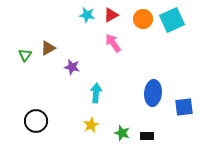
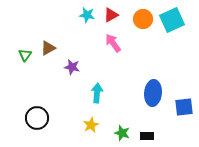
cyan arrow: moved 1 px right
black circle: moved 1 px right, 3 px up
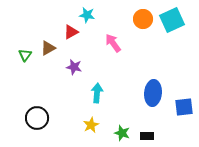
red triangle: moved 40 px left, 17 px down
purple star: moved 2 px right
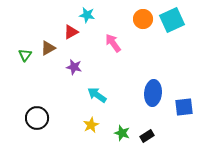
cyan arrow: moved 2 px down; rotated 60 degrees counterclockwise
black rectangle: rotated 32 degrees counterclockwise
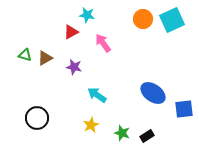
pink arrow: moved 10 px left
brown triangle: moved 3 px left, 10 px down
green triangle: rotated 48 degrees counterclockwise
blue ellipse: rotated 60 degrees counterclockwise
blue square: moved 2 px down
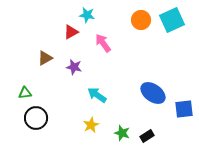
orange circle: moved 2 px left, 1 px down
green triangle: moved 38 px down; rotated 24 degrees counterclockwise
black circle: moved 1 px left
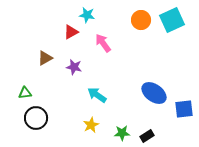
blue ellipse: moved 1 px right
green star: rotated 21 degrees counterclockwise
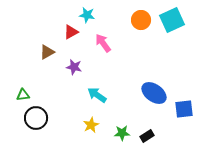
brown triangle: moved 2 px right, 6 px up
green triangle: moved 2 px left, 2 px down
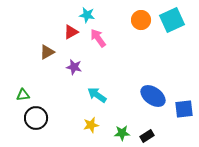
pink arrow: moved 5 px left, 5 px up
blue ellipse: moved 1 px left, 3 px down
yellow star: rotated 14 degrees clockwise
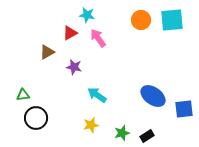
cyan square: rotated 20 degrees clockwise
red triangle: moved 1 px left, 1 px down
green star: rotated 14 degrees counterclockwise
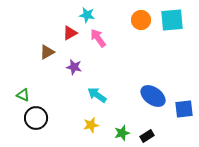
green triangle: rotated 32 degrees clockwise
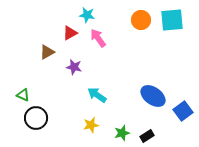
blue square: moved 1 px left, 2 px down; rotated 30 degrees counterclockwise
